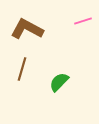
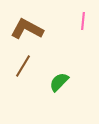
pink line: rotated 66 degrees counterclockwise
brown line: moved 1 px right, 3 px up; rotated 15 degrees clockwise
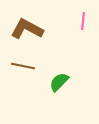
brown line: rotated 70 degrees clockwise
